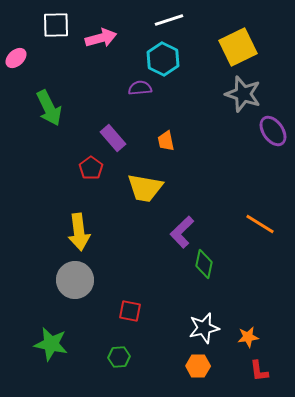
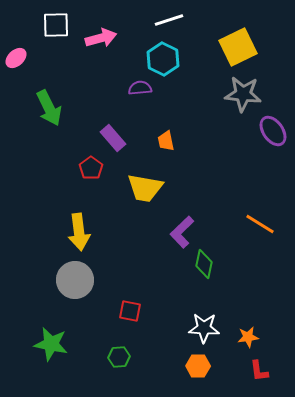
gray star: rotated 12 degrees counterclockwise
white star: rotated 16 degrees clockwise
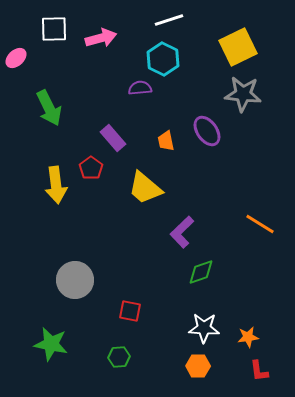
white square: moved 2 px left, 4 px down
purple ellipse: moved 66 px left
yellow trapezoid: rotated 30 degrees clockwise
yellow arrow: moved 23 px left, 47 px up
green diamond: moved 3 px left, 8 px down; rotated 60 degrees clockwise
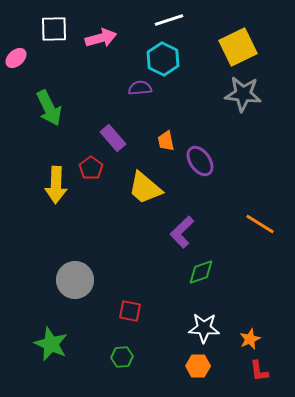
purple ellipse: moved 7 px left, 30 px down
yellow arrow: rotated 9 degrees clockwise
orange star: moved 2 px right, 2 px down; rotated 15 degrees counterclockwise
green star: rotated 12 degrees clockwise
green hexagon: moved 3 px right
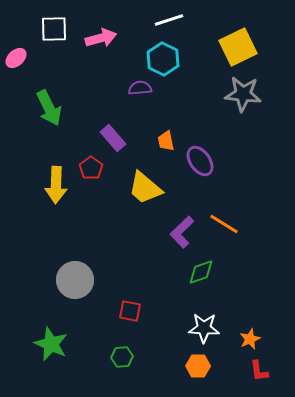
orange line: moved 36 px left
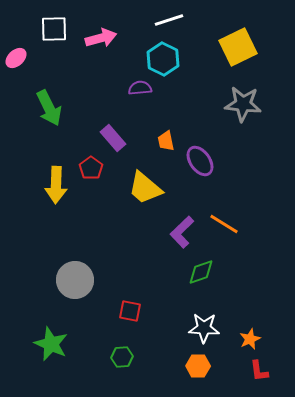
gray star: moved 10 px down
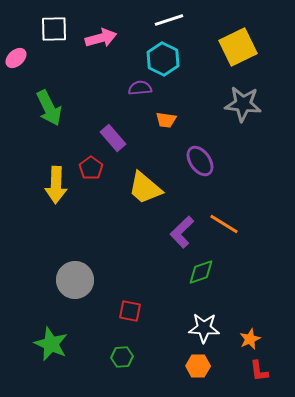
orange trapezoid: moved 21 px up; rotated 70 degrees counterclockwise
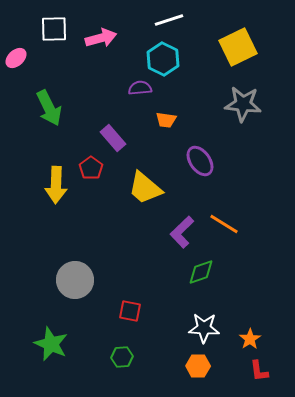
orange star: rotated 10 degrees counterclockwise
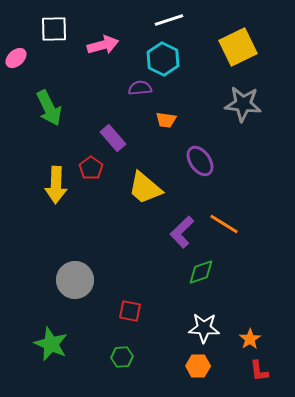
pink arrow: moved 2 px right, 7 px down
